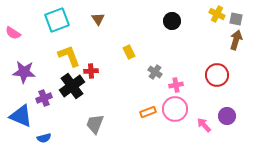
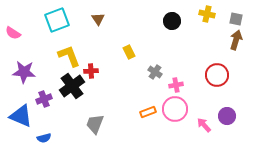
yellow cross: moved 10 px left; rotated 14 degrees counterclockwise
purple cross: moved 1 px down
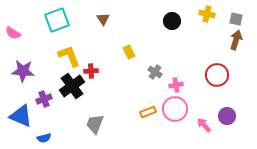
brown triangle: moved 5 px right
purple star: moved 1 px left, 1 px up
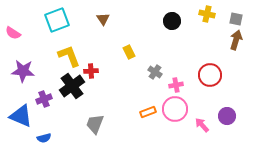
red circle: moved 7 px left
pink arrow: moved 2 px left
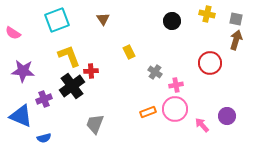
red circle: moved 12 px up
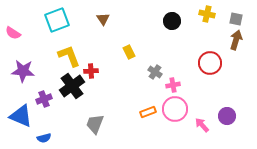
pink cross: moved 3 px left
